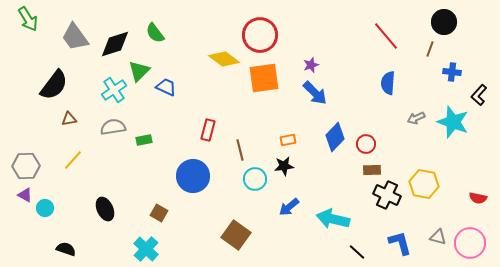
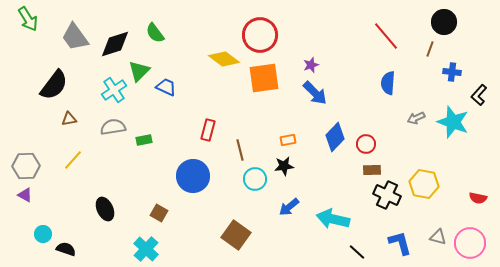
cyan circle at (45, 208): moved 2 px left, 26 px down
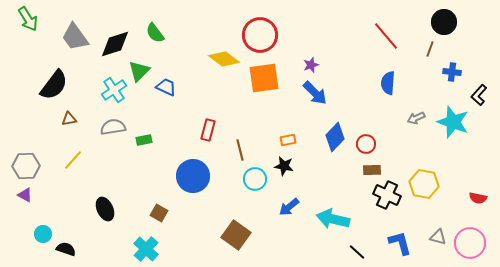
black star at (284, 166): rotated 18 degrees clockwise
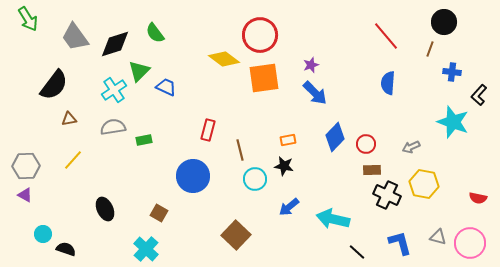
gray arrow at (416, 118): moved 5 px left, 29 px down
brown square at (236, 235): rotated 8 degrees clockwise
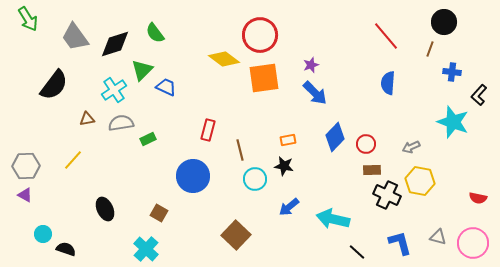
green triangle at (139, 71): moved 3 px right, 1 px up
brown triangle at (69, 119): moved 18 px right
gray semicircle at (113, 127): moved 8 px right, 4 px up
green rectangle at (144, 140): moved 4 px right, 1 px up; rotated 14 degrees counterclockwise
yellow hexagon at (424, 184): moved 4 px left, 3 px up
pink circle at (470, 243): moved 3 px right
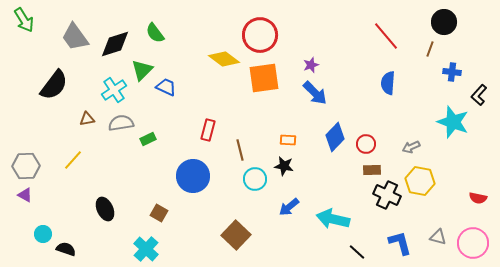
green arrow at (28, 19): moved 4 px left, 1 px down
orange rectangle at (288, 140): rotated 14 degrees clockwise
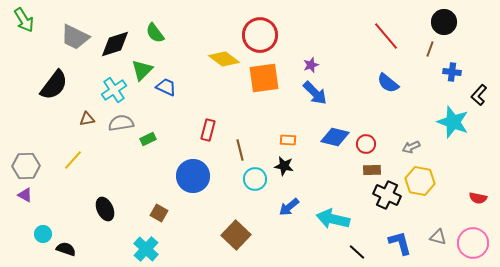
gray trapezoid at (75, 37): rotated 28 degrees counterclockwise
blue semicircle at (388, 83): rotated 55 degrees counterclockwise
blue diamond at (335, 137): rotated 60 degrees clockwise
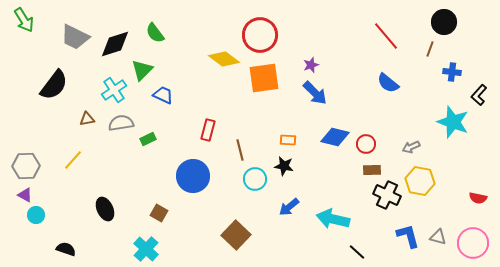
blue trapezoid at (166, 87): moved 3 px left, 8 px down
cyan circle at (43, 234): moved 7 px left, 19 px up
blue L-shape at (400, 243): moved 8 px right, 7 px up
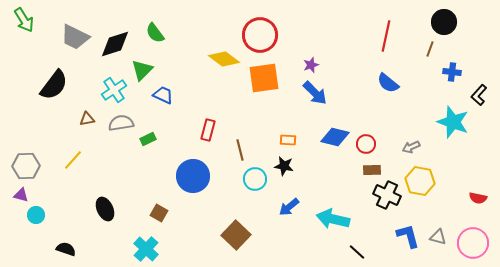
red line at (386, 36): rotated 52 degrees clockwise
purple triangle at (25, 195): moved 4 px left; rotated 14 degrees counterclockwise
